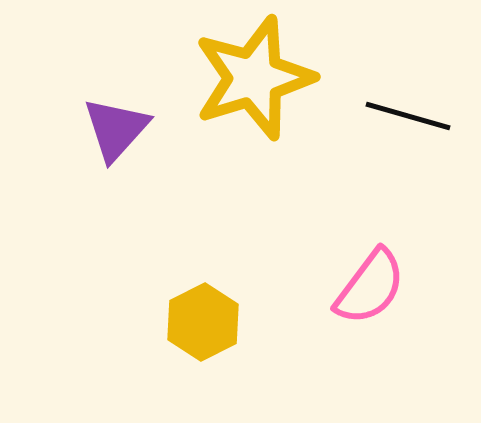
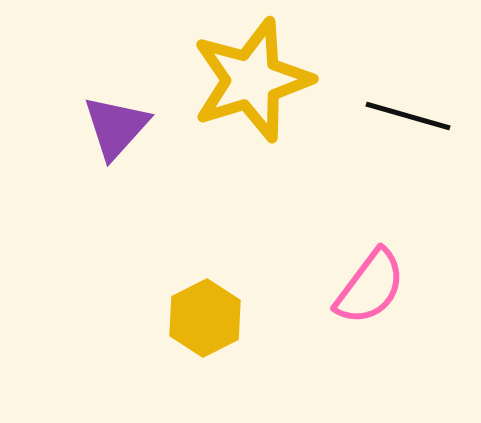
yellow star: moved 2 px left, 2 px down
purple triangle: moved 2 px up
yellow hexagon: moved 2 px right, 4 px up
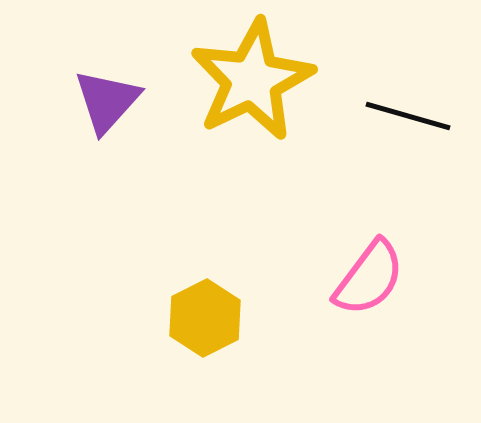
yellow star: rotated 9 degrees counterclockwise
purple triangle: moved 9 px left, 26 px up
pink semicircle: moved 1 px left, 9 px up
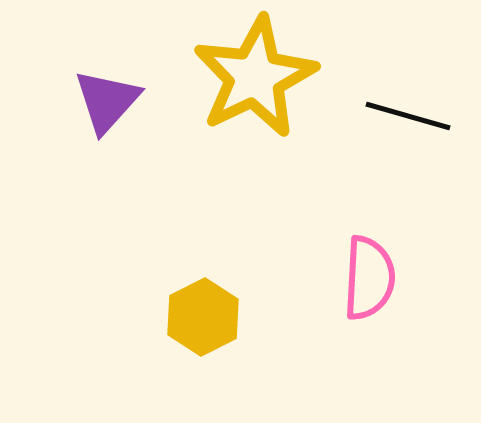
yellow star: moved 3 px right, 3 px up
pink semicircle: rotated 34 degrees counterclockwise
yellow hexagon: moved 2 px left, 1 px up
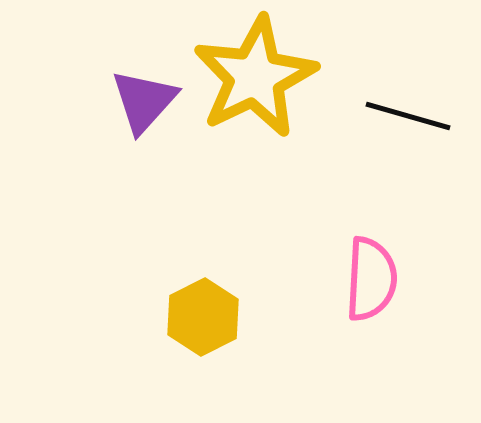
purple triangle: moved 37 px right
pink semicircle: moved 2 px right, 1 px down
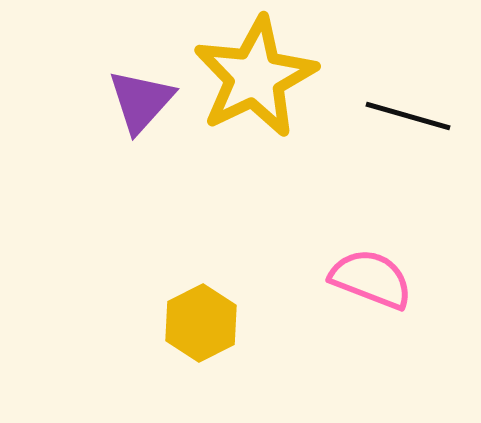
purple triangle: moved 3 px left
pink semicircle: rotated 72 degrees counterclockwise
yellow hexagon: moved 2 px left, 6 px down
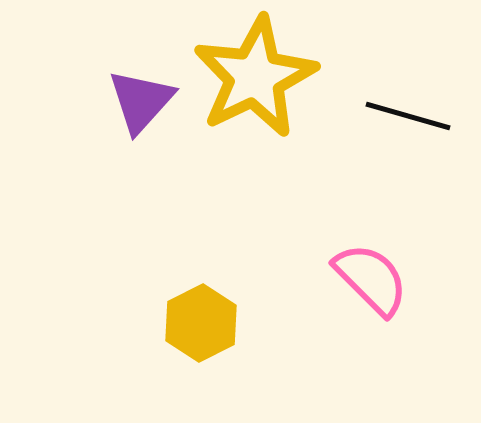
pink semicircle: rotated 24 degrees clockwise
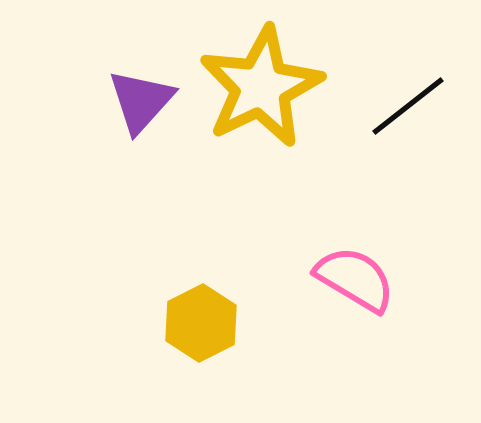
yellow star: moved 6 px right, 10 px down
black line: moved 10 px up; rotated 54 degrees counterclockwise
pink semicircle: moved 16 px left; rotated 14 degrees counterclockwise
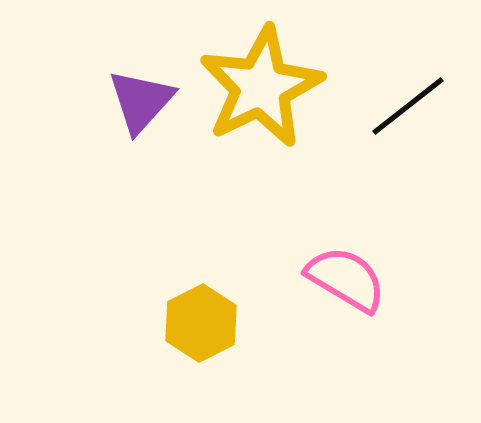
pink semicircle: moved 9 px left
